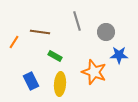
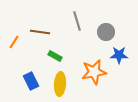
orange star: rotated 30 degrees counterclockwise
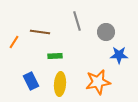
green rectangle: rotated 32 degrees counterclockwise
orange star: moved 4 px right, 10 px down
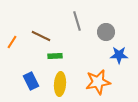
brown line: moved 1 px right, 4 px down; rotated 18 degrees clockwise
orange line: moved 2 px left
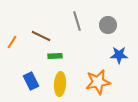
gray circle: moved 2 px right, 7 px up
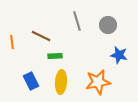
orange line: rotated 40 degrees counterclockwise
blue star: rotated 12 degrees clockwise
yellow ellipse: moved 1 px right, 2 px up
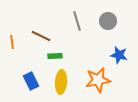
gray circle: moved 4 px up
orange star: moved 2 px up
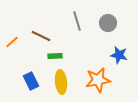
gray circle: moved 2 px down
orange line: rotated 56 degrees clockwise
yellow ellipse: rotated 10 degrees counterclockwise
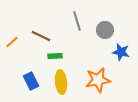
gray circle: moved 3 px left, 7 px down
blue star: moved 2 px right, 3 px up
